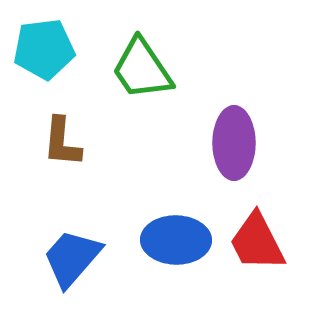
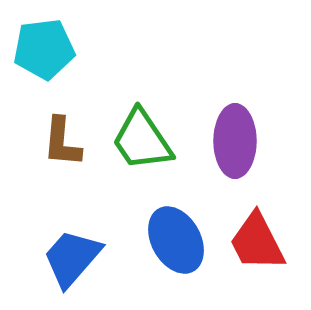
green trapezoid: moved 71 px down
purple ellipse: moved 1 px right, 2 px up
blue ellipse: rotated 60 degrees clockwise
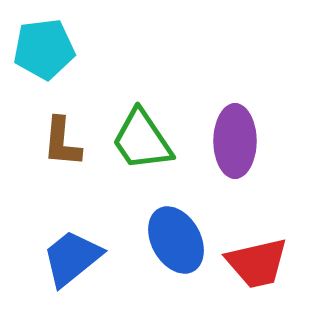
red trapezoid: moved 21 px down; rotated 76 degrees counterclockwise
blue trapezoid: rotated 10 degrees clockwise
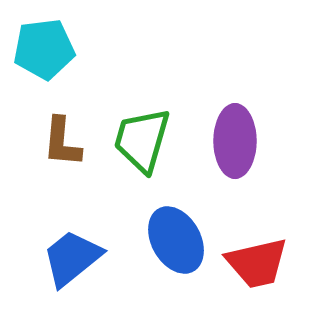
green trapezoid: rotated 50 degrees clockwise
